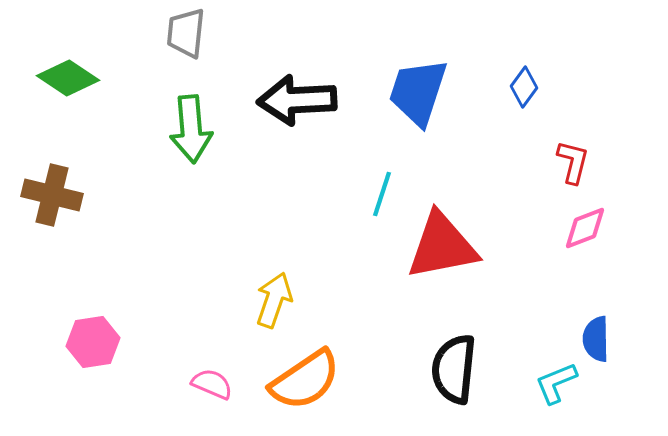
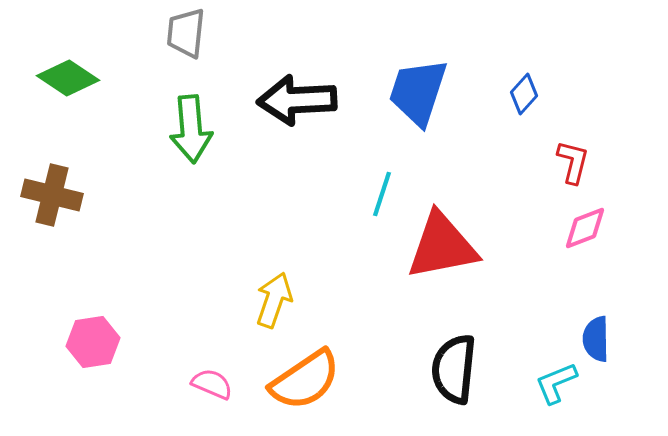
blue diamond: moved 7 px down; rotated 6 degrees clockwise
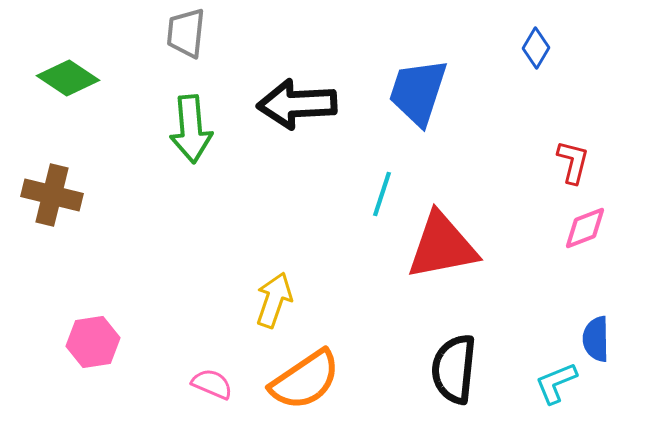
blue diamond: moved 12 px right, 46 px up; rotated 12 degrees counterclockwise
black arrow: moved 4 px down
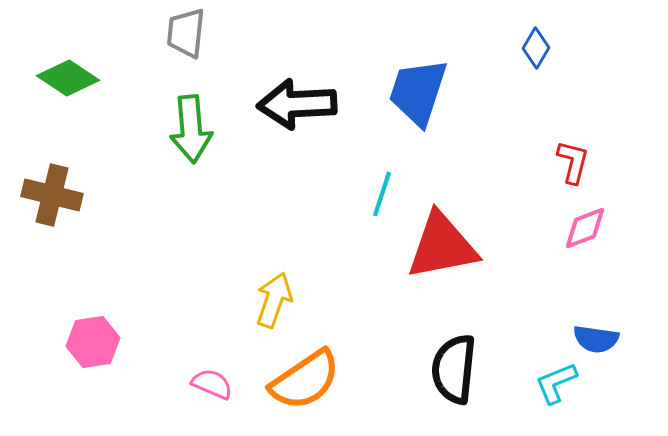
blue semicircle: rotated 81 degrees counterclockwise
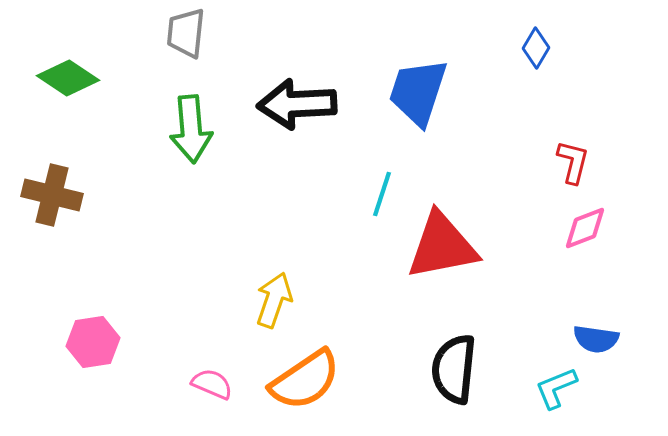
cyan L-shape: moved 5 px down
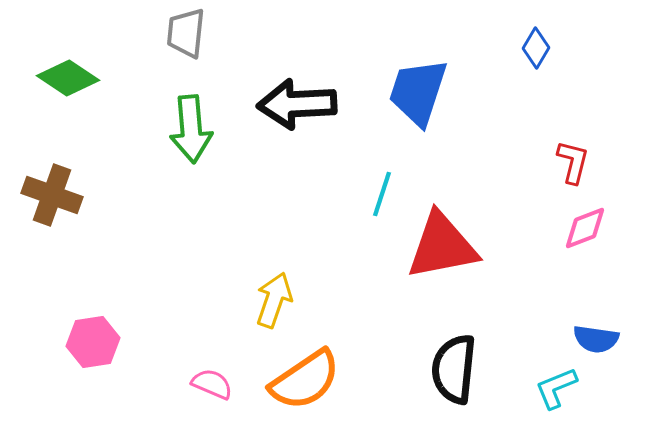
brown cross: rotated 6 degrees clockwise
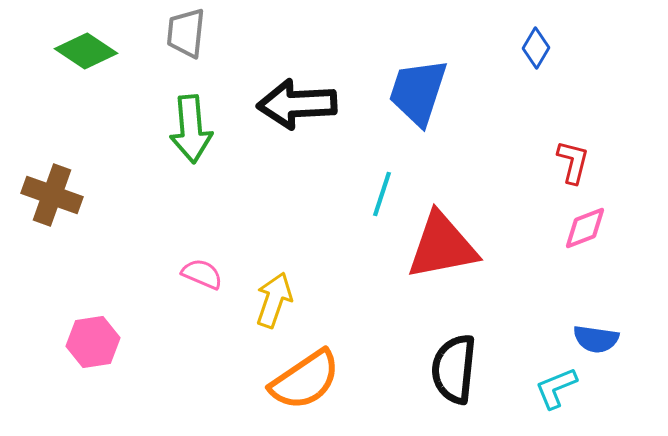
green diamond: moved 18 px right, 27 px up
pink semicircle: moved 10 px left, 110 px up
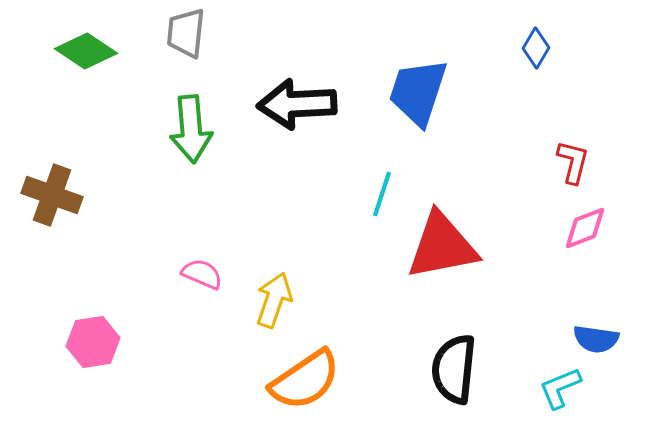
cyan L-shape: moved 4 px right
